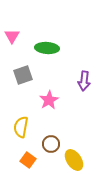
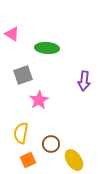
pink triangle: moved 2 px up; rotated 28 degrees counterclockwise
pink star: moved 10 px left
yellow semicircle: moved 6 px down
orange square: rotated 28 degrees clockwise
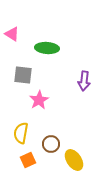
gray square: rotated 24 degrees clockwise
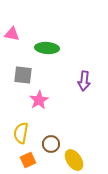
pink triangle: rotated 21 degrees counterclockwise
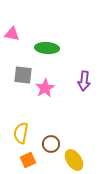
pink star: moved 6 px right, 12 px up
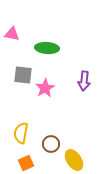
orange square: moved 2 px left, 3 px down
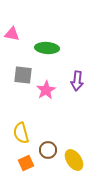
purple arrow: moved 7 px left
pink star: moved 1 px right, 2 px down
yellow semicircle: rotated 25 degrees counterclockwise
brown circle: moved 3 px left, 6 px down
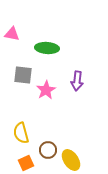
yellow ellipse: moved 3 px left
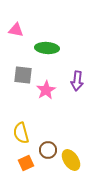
pink triangle: moved 4 px right, 4 px up
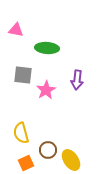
purple arrow: moved 1 px up
